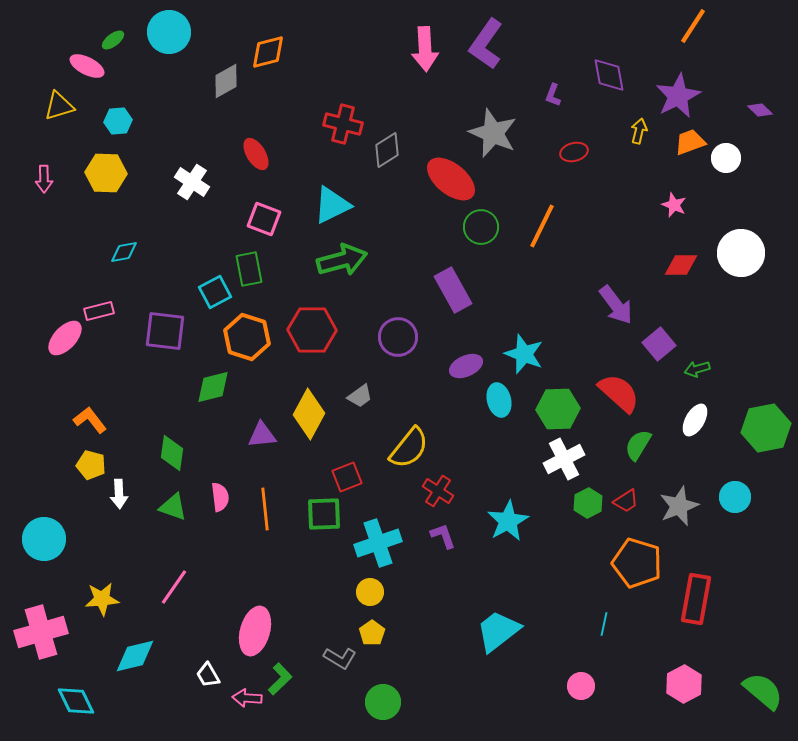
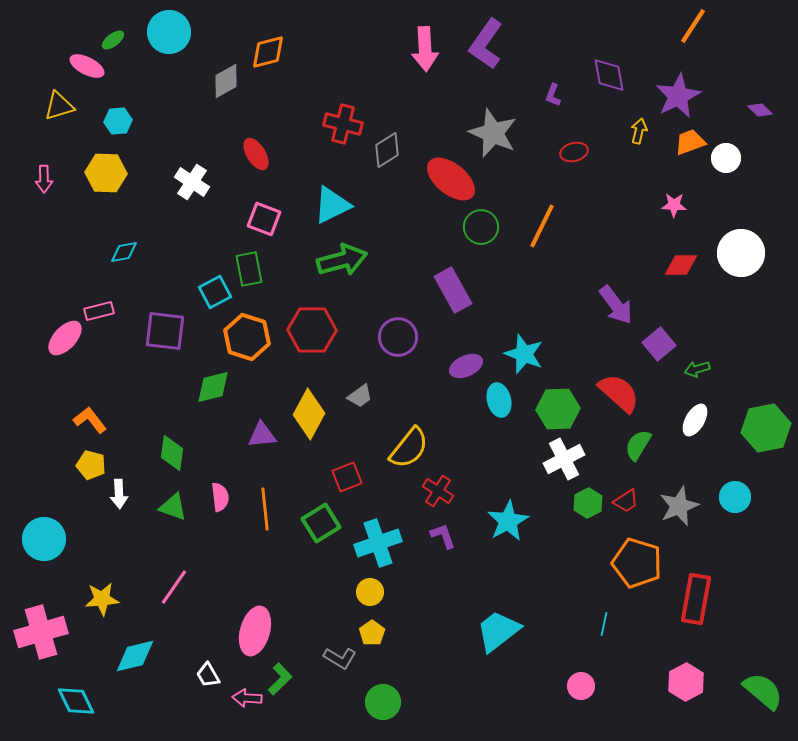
pink star at (674, 205): rotated 20 degrees counterclockwise
green square at (324, 514): moved 3 px left, 9 px down; rotated 30 degrees counterclockwise
pink hexagon at (684, 684): moved 2 px right, 2 px up
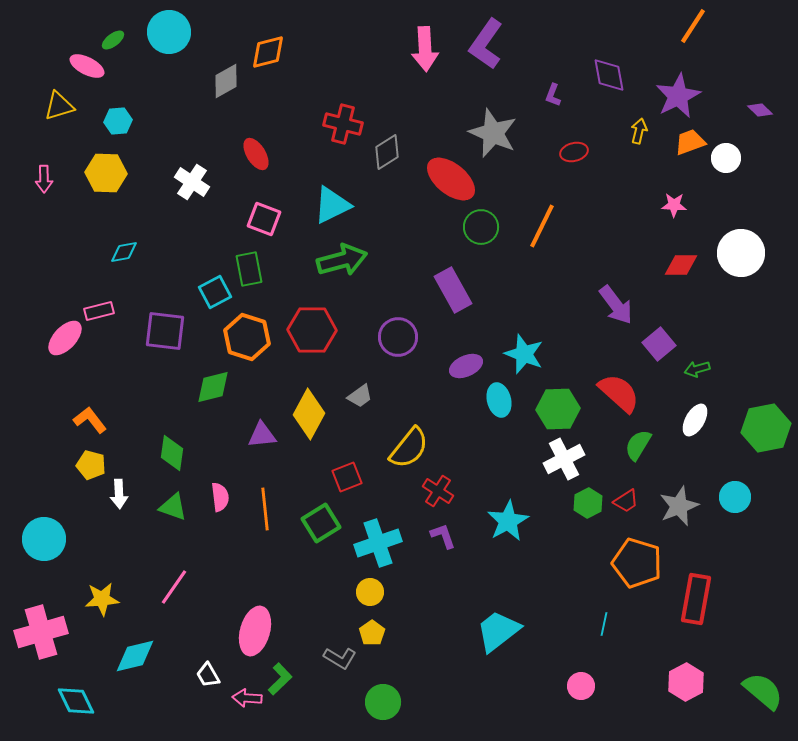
gray diamond at (387, 150): moved 2 px down
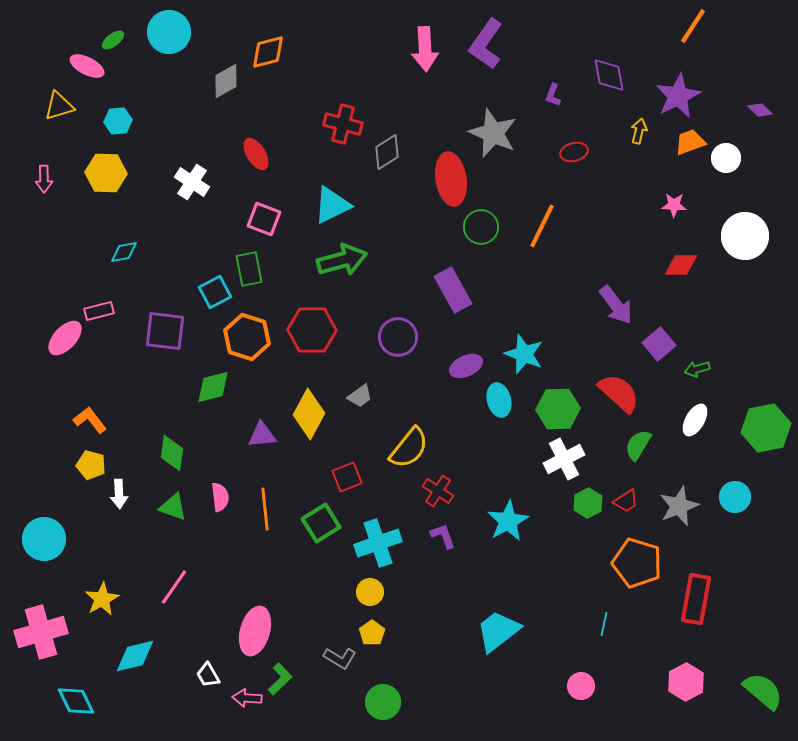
red ellipse at (451, 179): rotated 42 degrees clockwise
white circle at (741, 253): moved 4 px right, 17 px up
yellow star at (102, 599): rotated 24 degrees counterclockwise
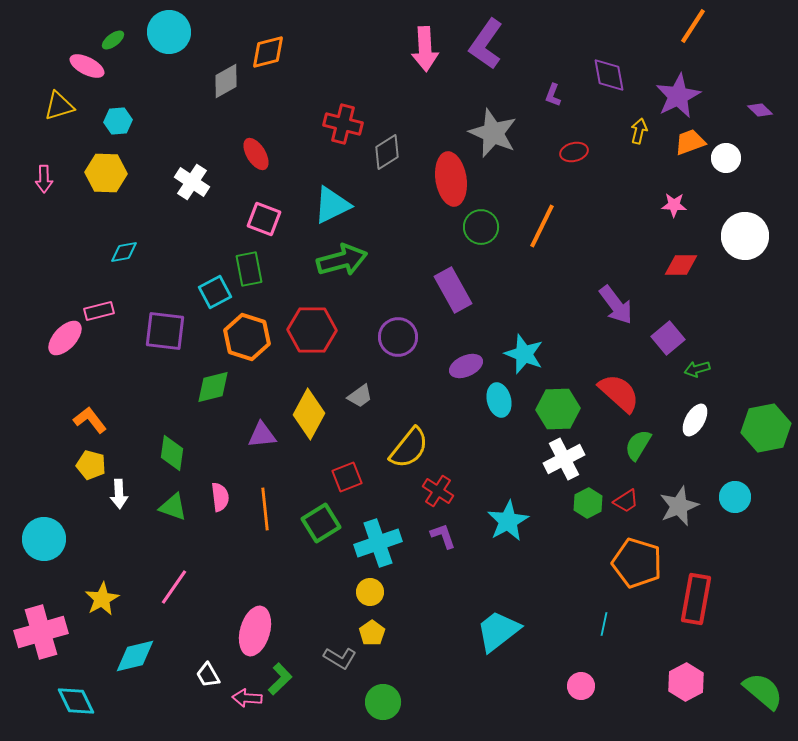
purple square at (659, 344): moved 9 px right, 6 px up
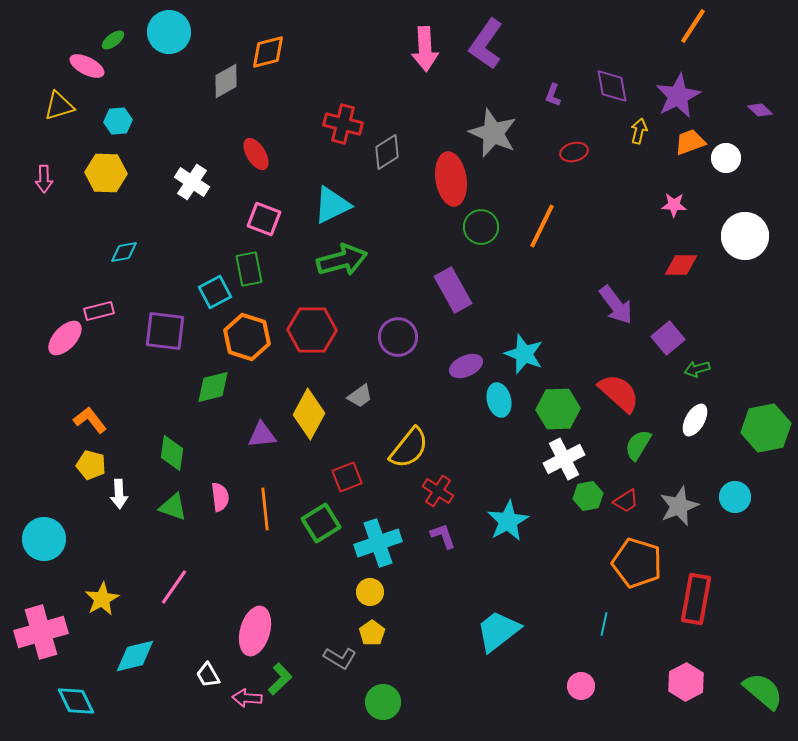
purple diamond at (609, 75): moved 3 px right, 11 px down
green hexagon at (588, 503): moved 7 px up; rotated 16 degrees clockwise
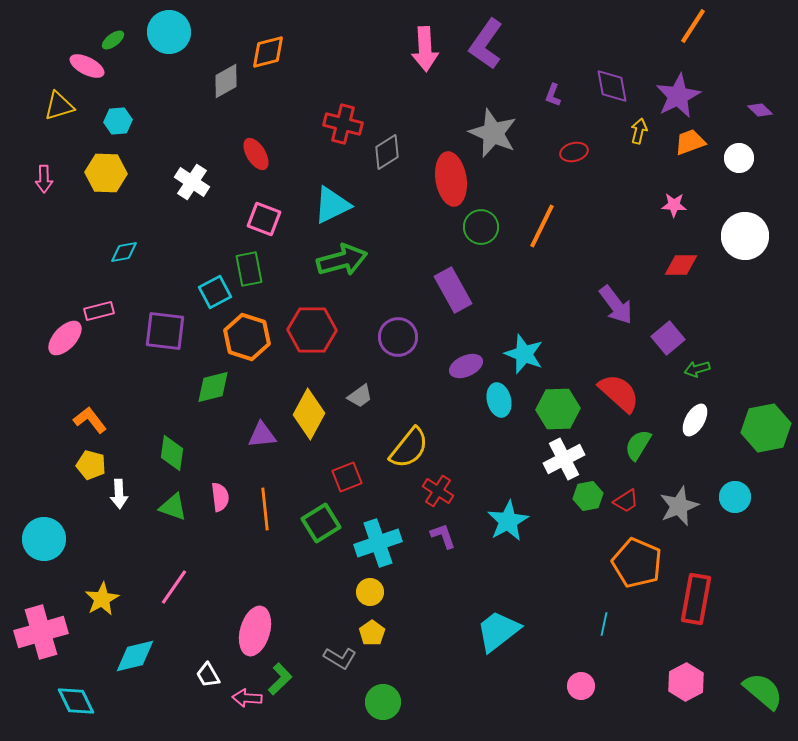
white circle at (726, 158): moved 13 px right
orange pentagon at (637, 563): rotated 6 degrees clockwise
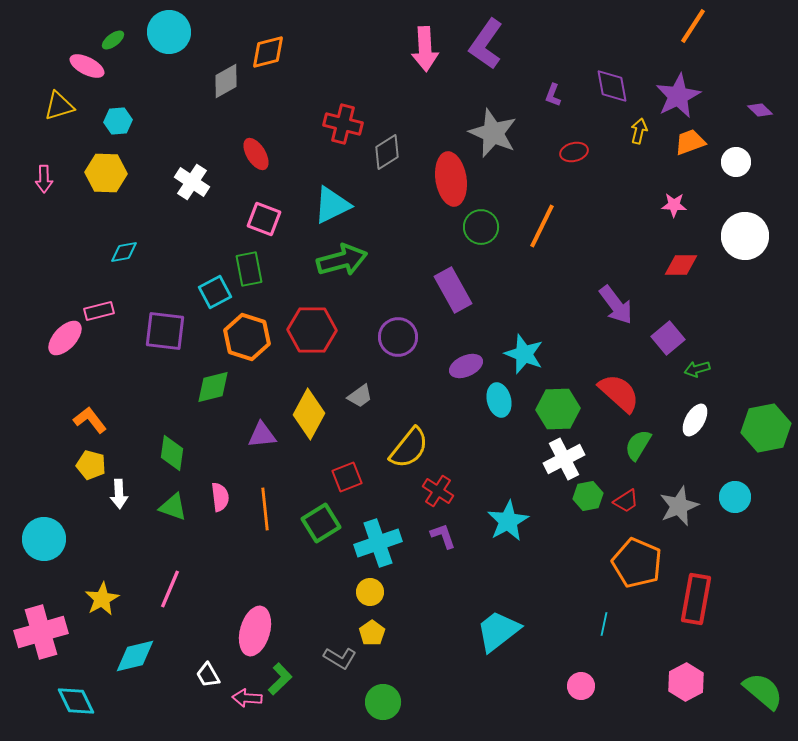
white circle at (739, 158): moved 3 px left, 4 px down
pink line at (174, 587): moved 4 px left, 2 px down; rotated 12 degrees counterclockwise
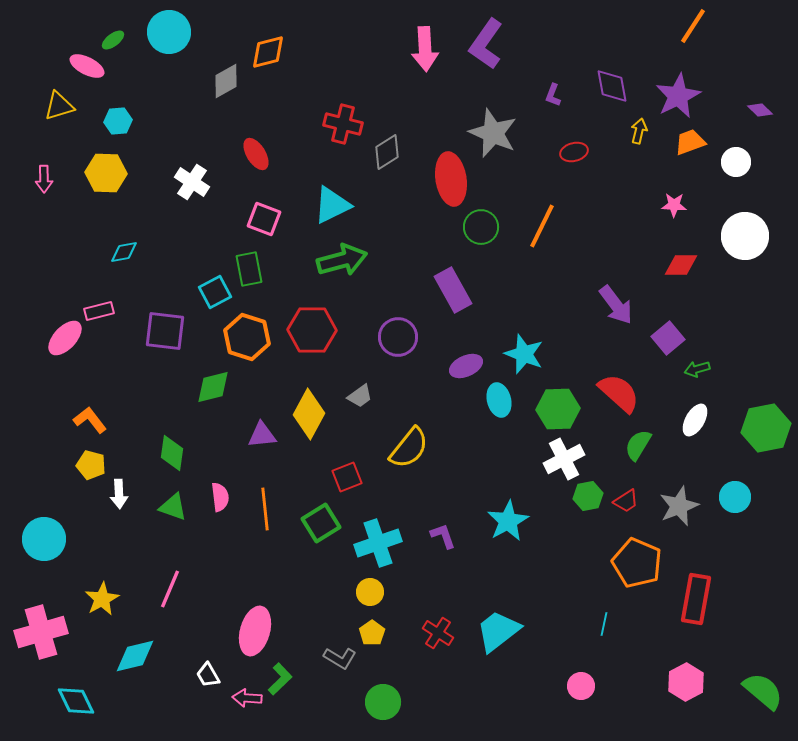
red cross at (438, 491): moved 142 px down
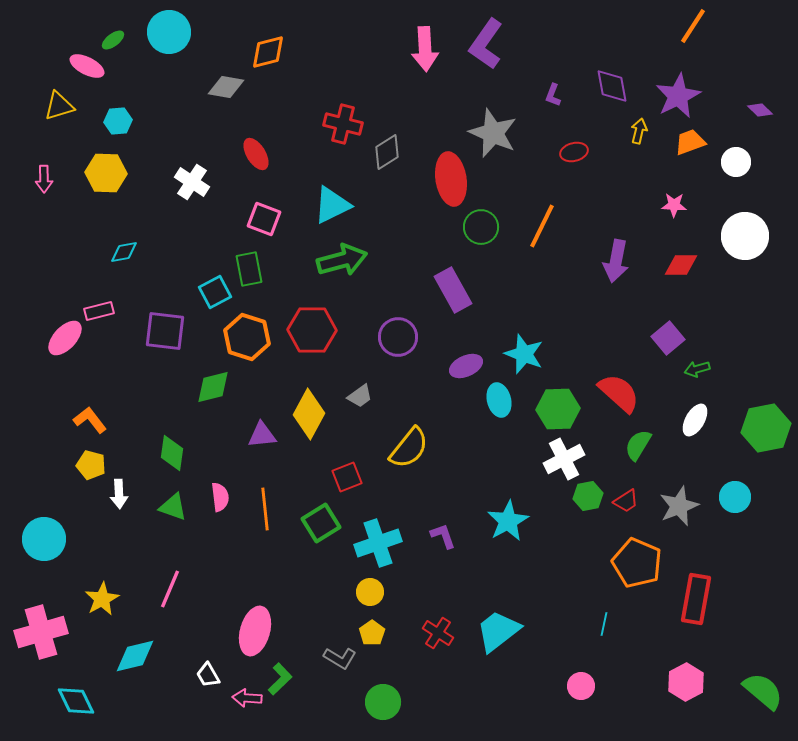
gray diamond at (226, 81): moved 6 px down; rotated 39 degrees clockwise
purple arrow at (616, 305): moved 44 px up; rotated 48 degrees clockwise
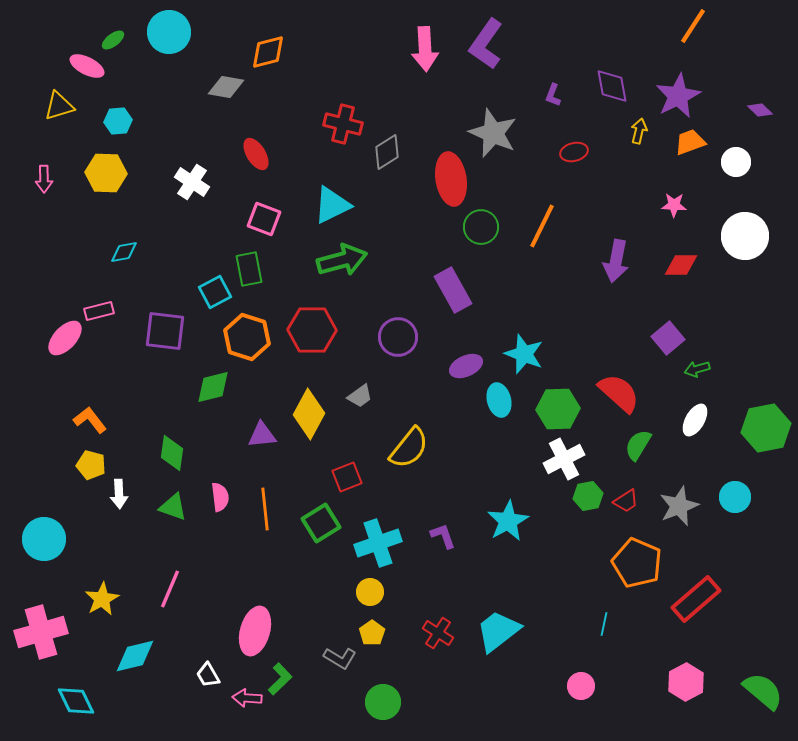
red rectangle at (696, 599): rotated 39 degrees clockwise
